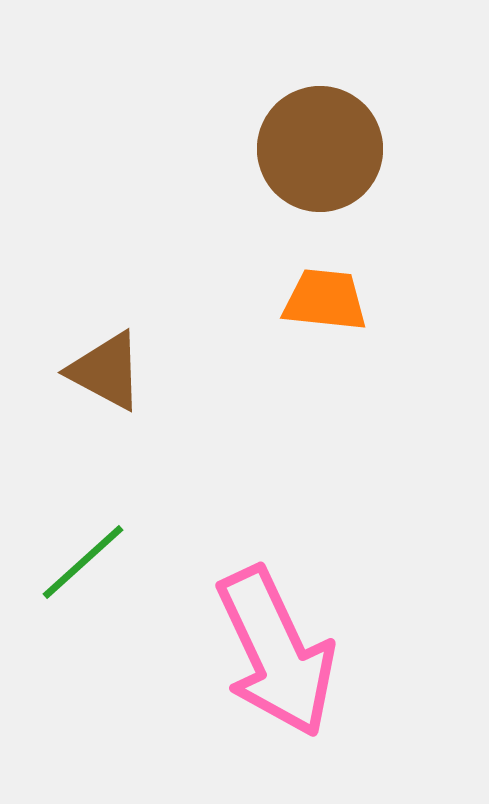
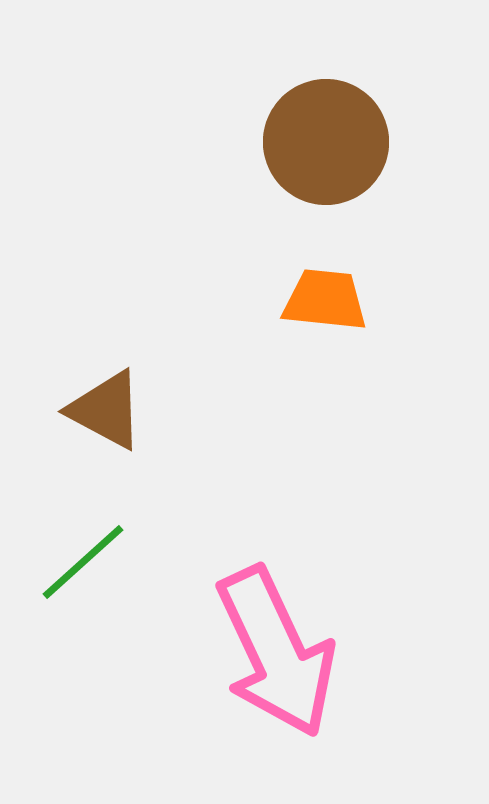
brown circle: moved 6 px right, 7 px up
brown triangle: moved 39 px down
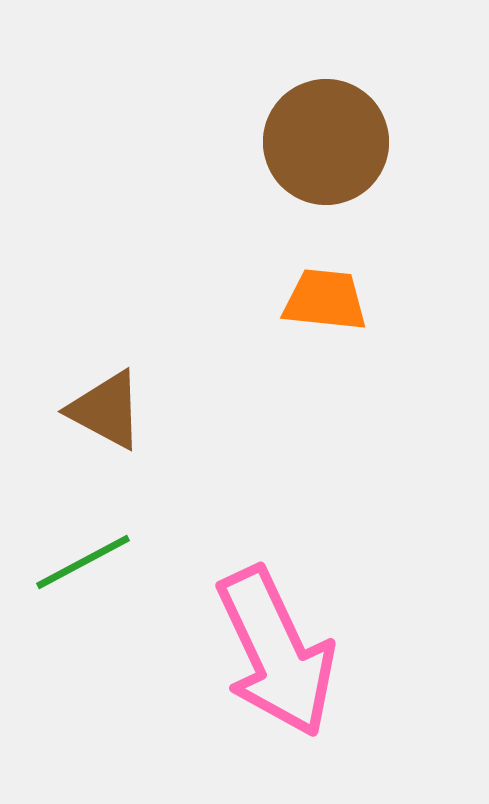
green line: rotated 14 degrees clockwise
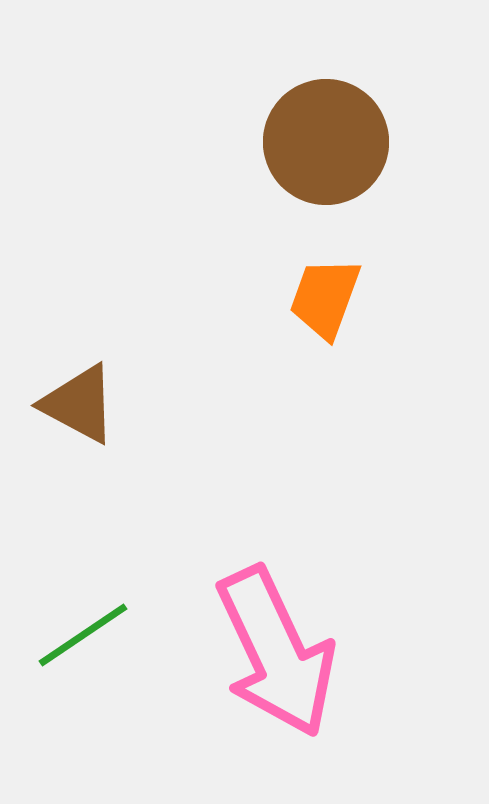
orange trapezoid: moved 2 px up; rotated 76 degrees counterclockwise
brown triangle: moved 27 px left, 6 px up
green line: moved 73 px down; rotated 6 degrees counterclockwise
